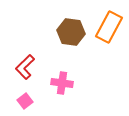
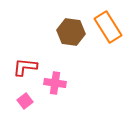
orange rectangle: moved 1 px left; rotated 60 degrees counterclockwise
red L-shape: rotated 50 degrees clockwise
pink cross: moved 7 px left
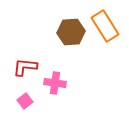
orange rectangle: moved 3 px left, 1 px up
brown hexagon: rotated 12 degrees counterclockwise
